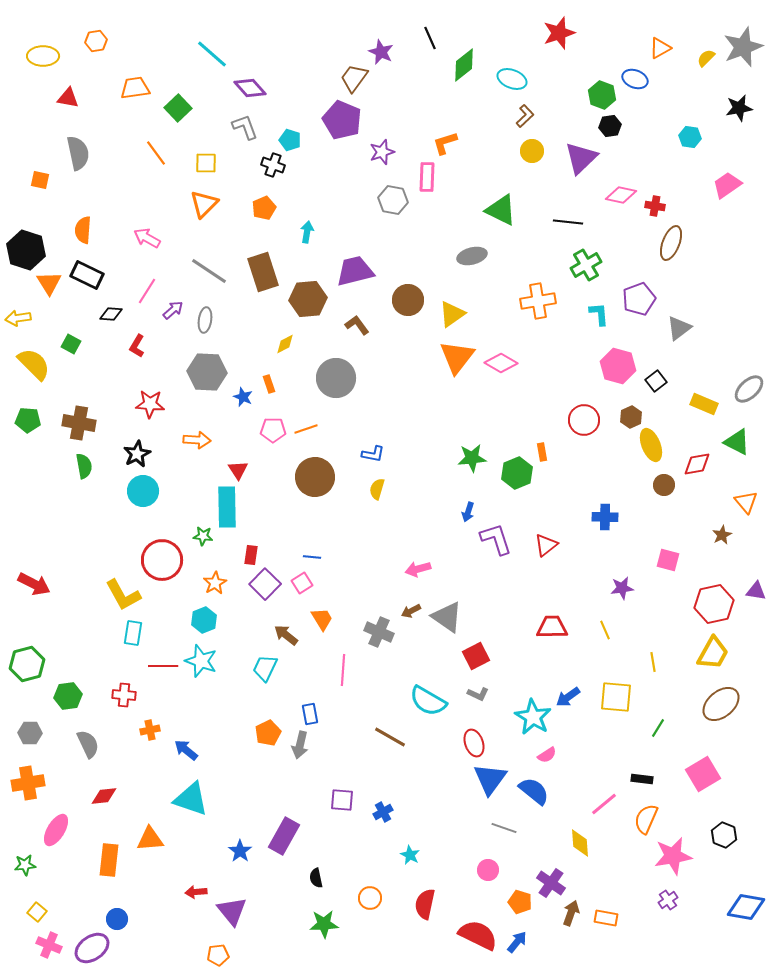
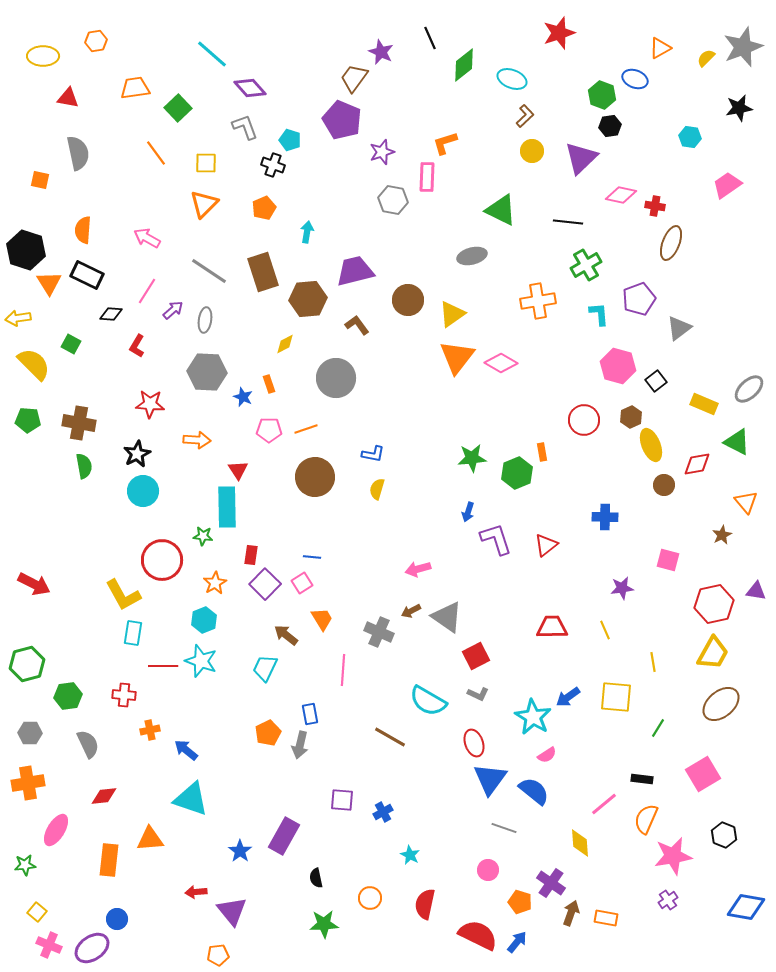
pink pentagon at (273, 430): moved 4 px left
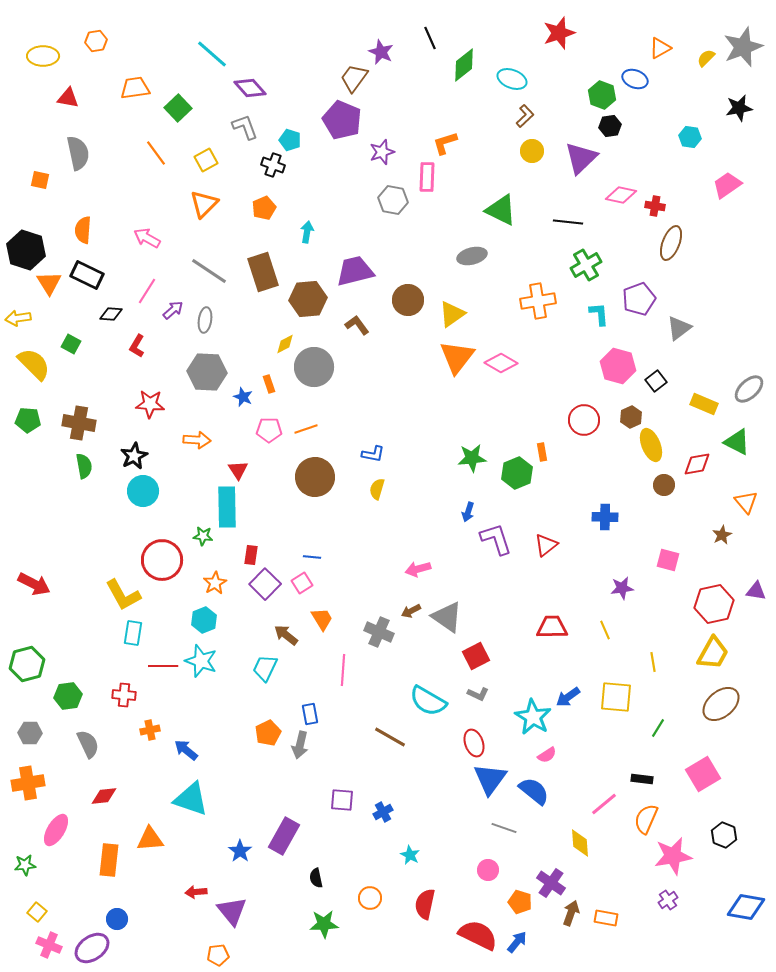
yellow square at (206, 163): moved 3 px up; rotated 30 degrees counterclockwise
gray circle at (336, 378): moved 22 px left, 11 px up
black star at (137, 454): moved 3 px left, 2 px down
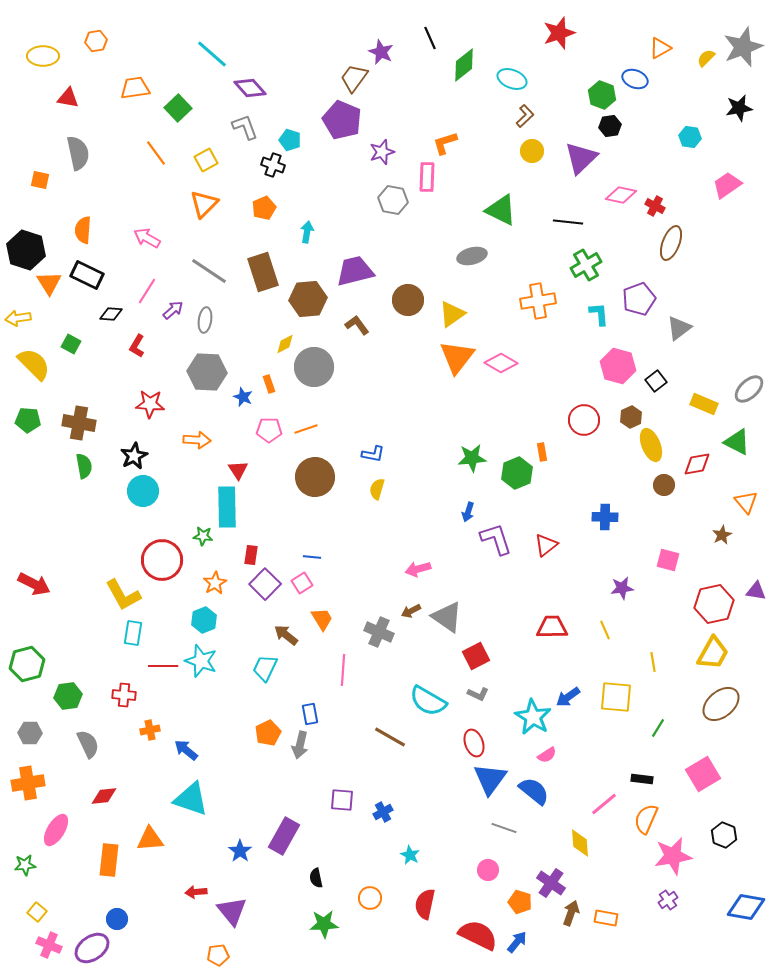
red cross at (655, 206): rotated 18 degrees clockwise
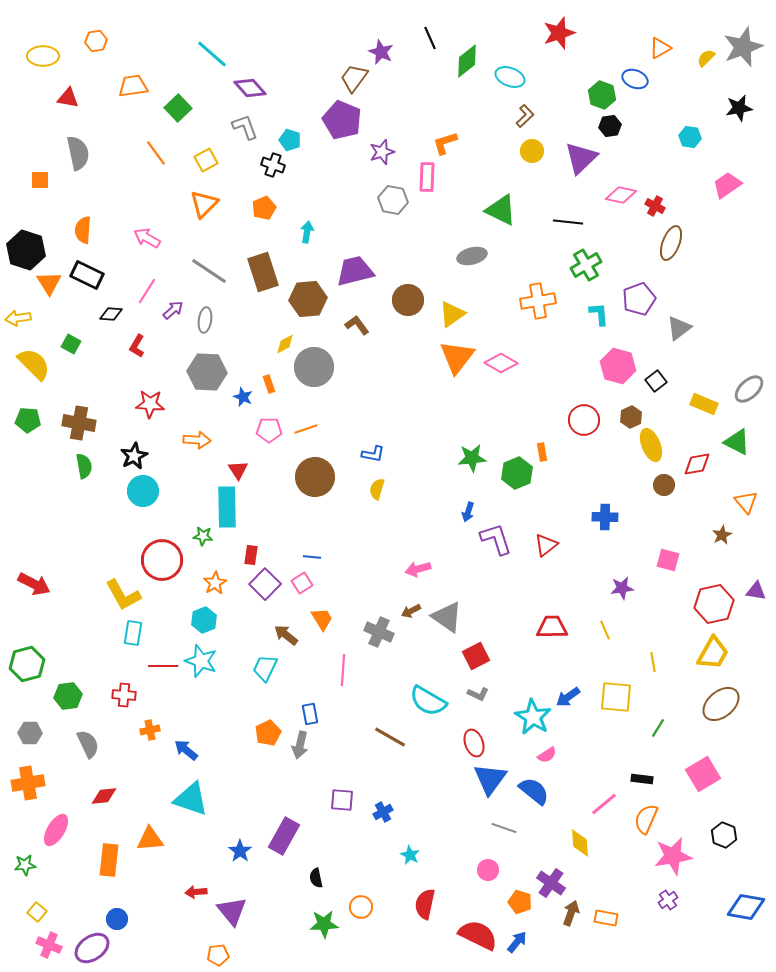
green diamond at (464, 65): moved 3 px right, 4 px up
cyan ellipse at (512, 79): moved 2 px left, 2 px up
orange trapezoid at (135, 88): moved 2 px left, 2 px up
orange square at (40, 180): rotated 12 degrees counterclockwise
orange circle at (370, 898): moved 9 px left, 9 px down
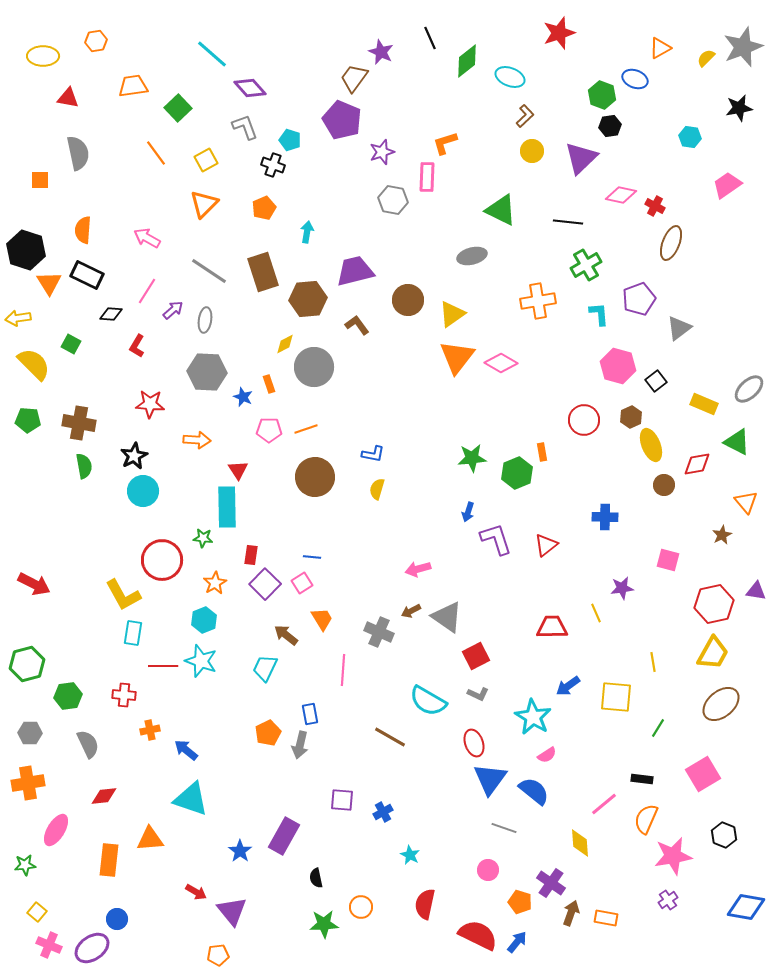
green star at (203, 536): moved 2 px down
yellow line at (605, 630): moved 9 px left, 17 px up
blue arrow at (568, 697): moved 11 px up
red arrow at (196, 892): rotated 145 degrees counterclockwise
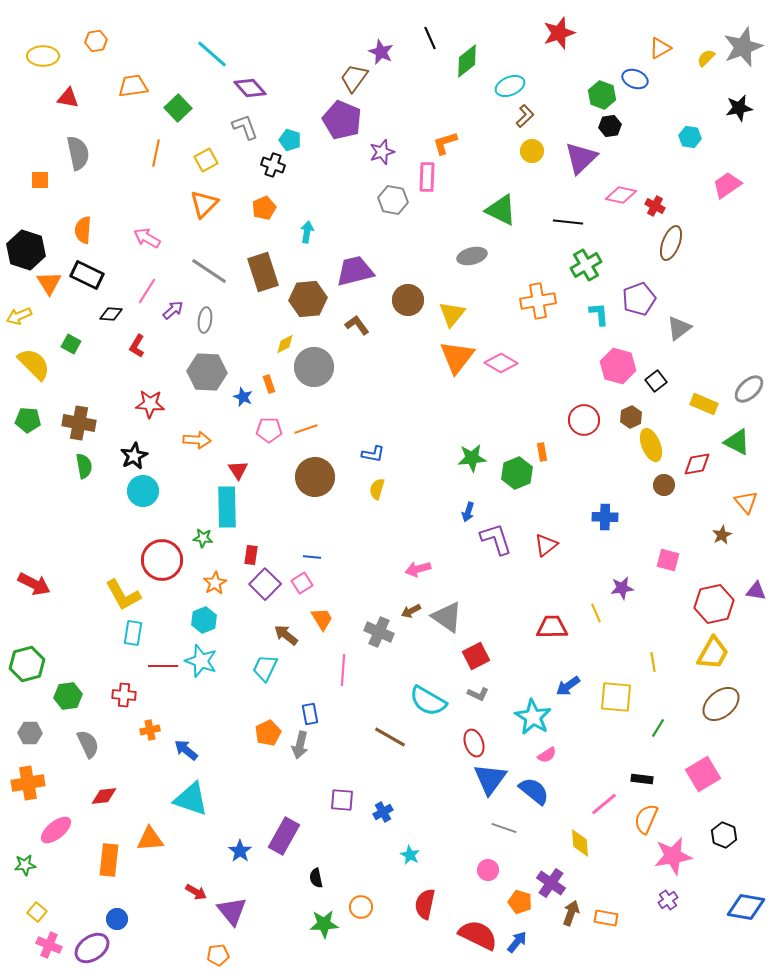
cyan ellipse at (510, 77): moved 9 px down; rotated 44 degrees counterclockwise
orange line at (156, 153): rotated 48 degrees clockwise
yellow triangle at (452, 314): rotated 16 degrees counterclockwise
yellow arrow at (18, 318): moved 1 px right, 2 px up; rotated 15 degrees counterclockwise
pink ellipse at (56, 830): rotated 20 degrees clockwise
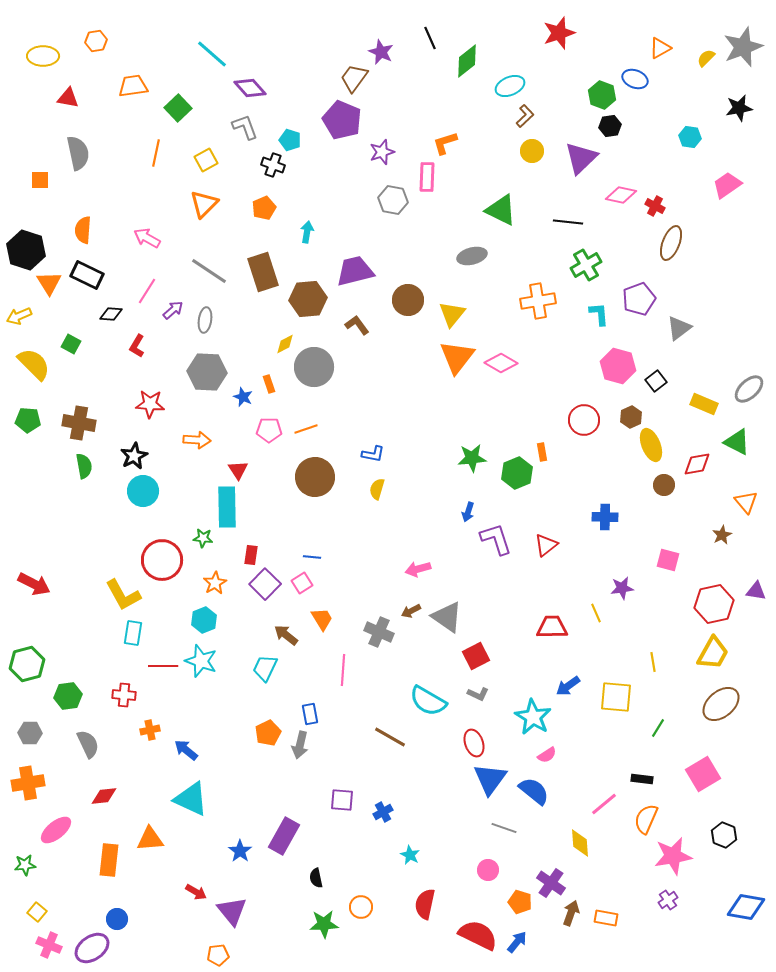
cyan triangle at (191, 799): rotated 6 degrees clockwise
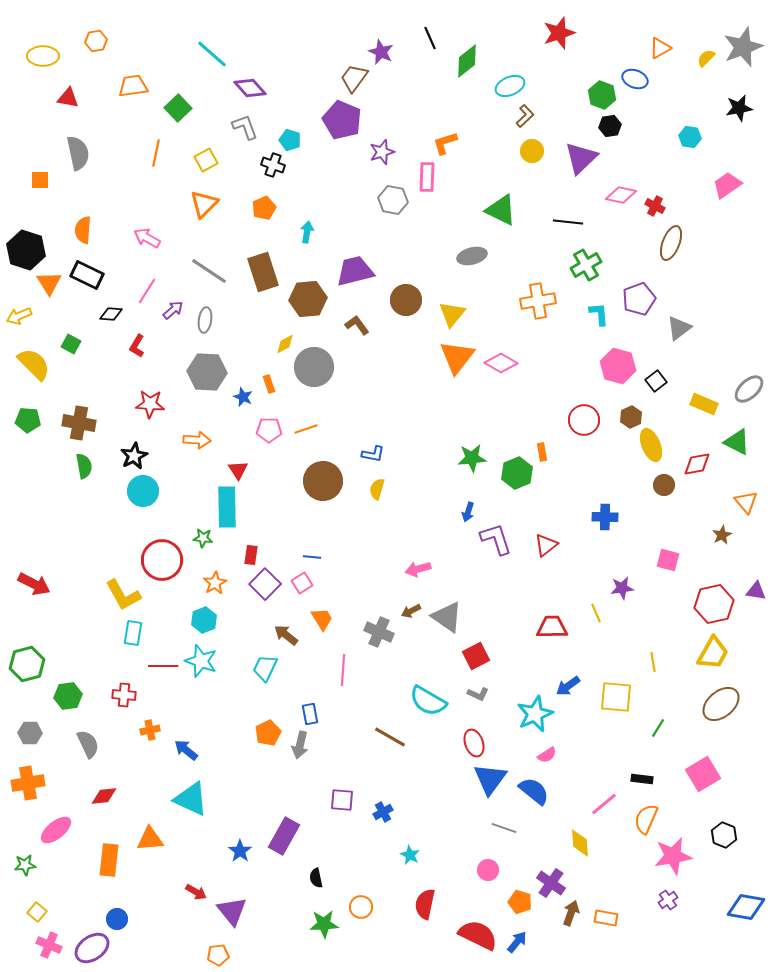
brown circle at (408, 300): moved 2 px left
brown circle at (315, 477): moved 8 px right, 4 px down
cyan star at (533, 717): moved 2 px right, 3 px up; rotated 18 degrees clockwise
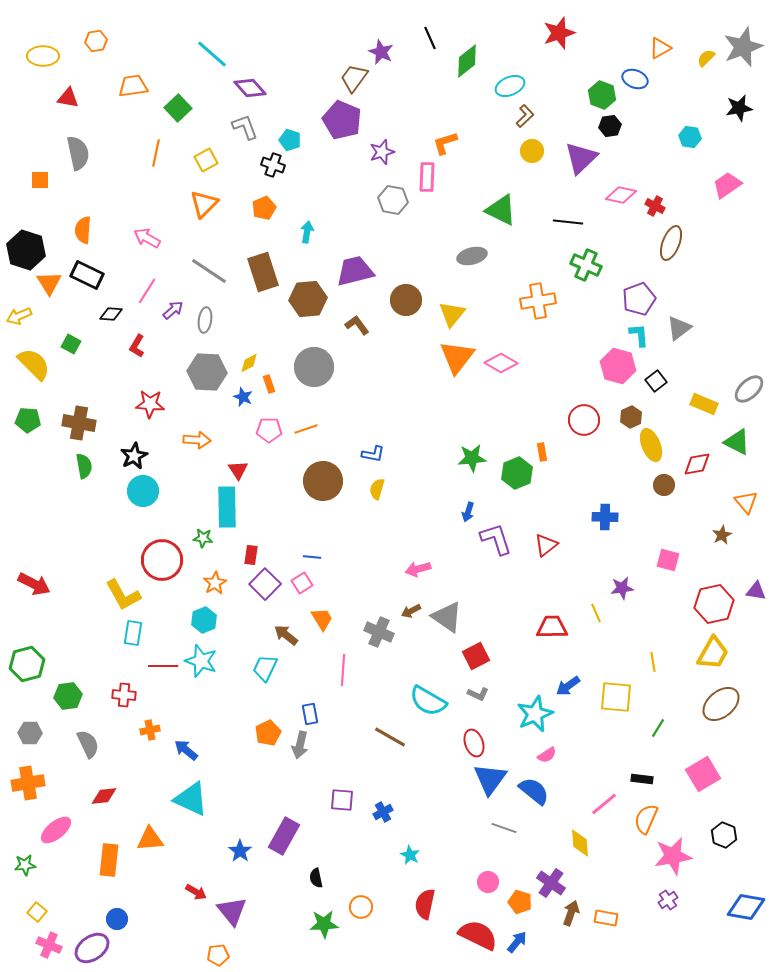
green cross at (586, 265): rotated 36 degrees counterclockwise
cyan L-shape at (599, 314): moved 40 px right, 21 px down
yellow diamond at (285, 344): moved 36 px left, 19 px down
pink circle at (488, 870): moved 12 px down
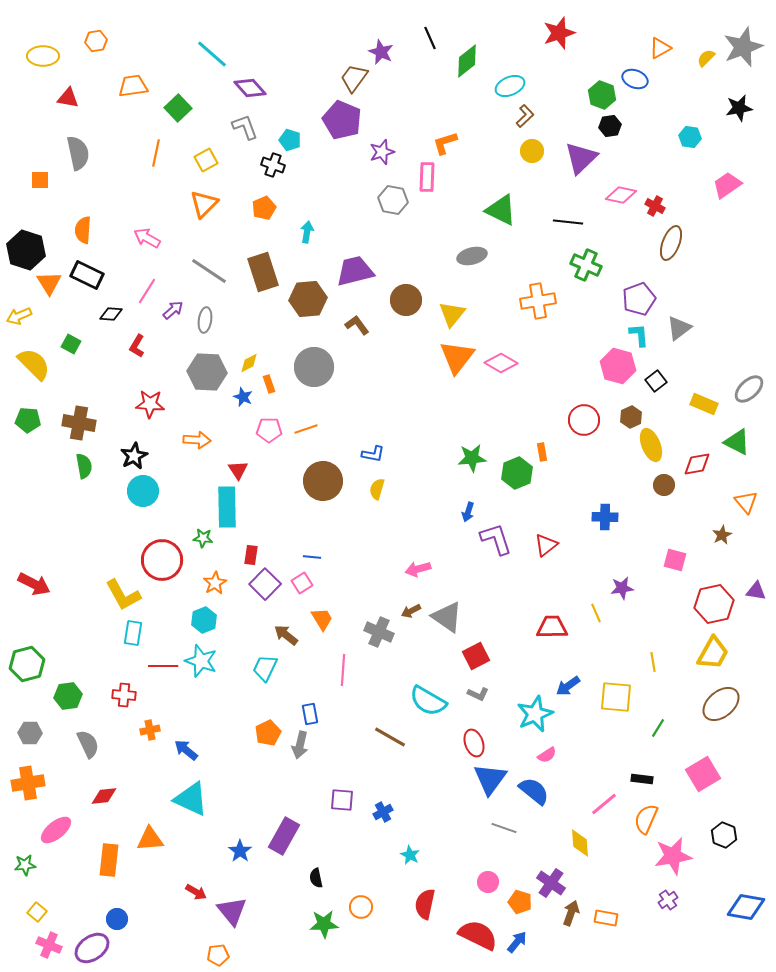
pink square at (668, 560): moved 7 px right
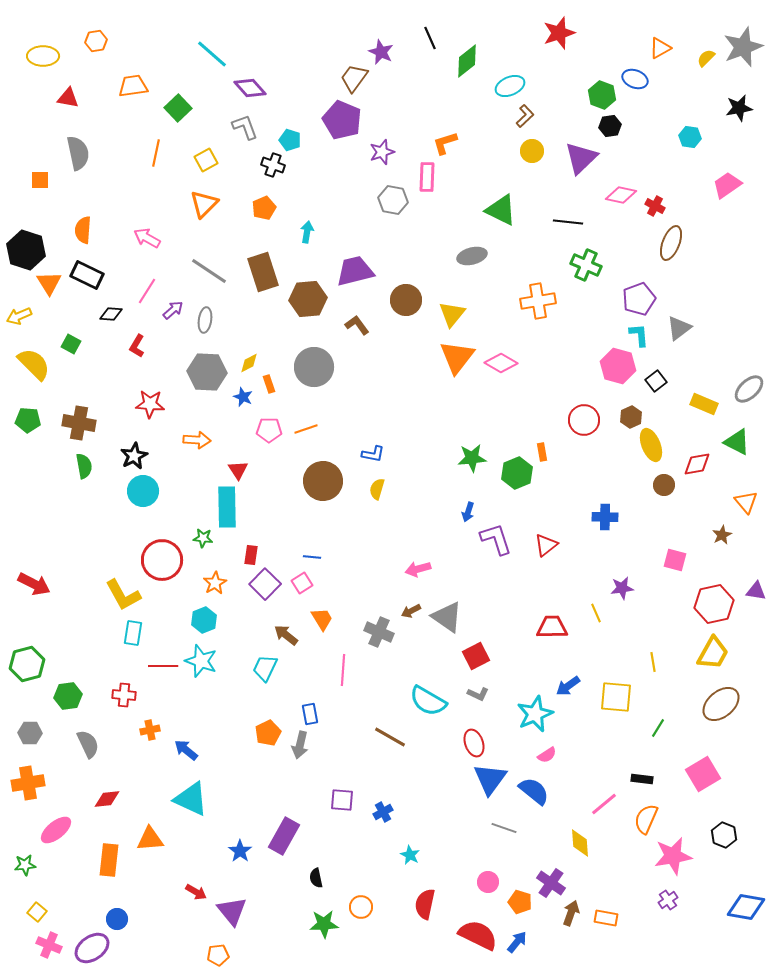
red diamond at (104, 796): moved 3 px right, 3 px down
